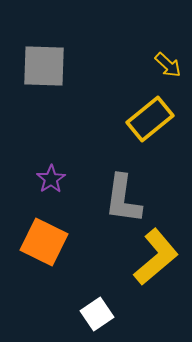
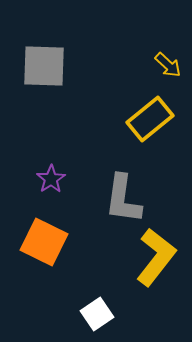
yellow L-shape: rotated 12 degrees counterclockwise
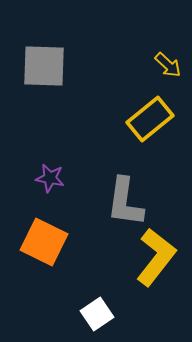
purple star: moved 1 px left, 1 px up; rotated 28 degrees counterclockwise
gray L-shape: moved 2 px right, 3 px down
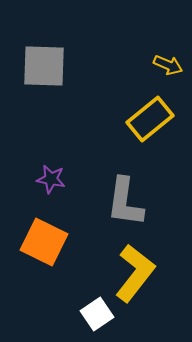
yellow arrow: rotated 20 degrees counterclockwise
purple star: moved 1 px right, 1 px down
yellow L-shape: moved 21 px left, 16 px down
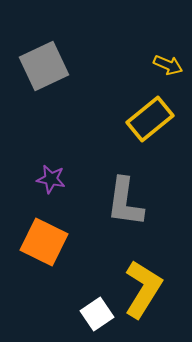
gray square: rotated 27 degrees counterclockwise
yellow L-shape: moved 8 px right, 16 px down; rotated 6 degrees counterclockwise
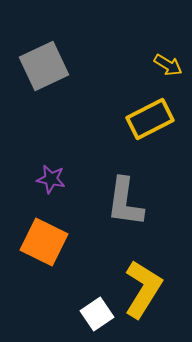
yellow arrow: rotated 8 degrees clockwise
yellow rectangle: rotated 12 degrees clockwise
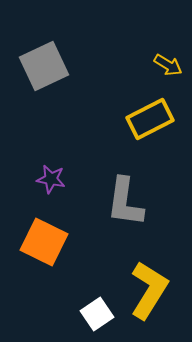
yellow L-shape: moved 6 px right, 1 px down
